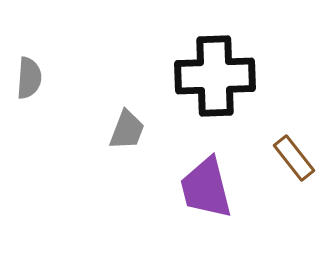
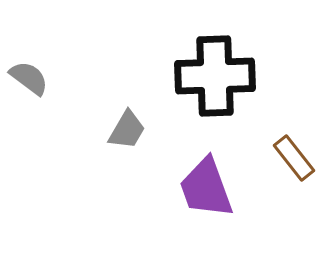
gray semicircle: rotated 57 degrees counterclockwise
gray trapezoid: rotated 9 degrees clockwise
purple trapezoid: rotated 6 degrees counterclockwise
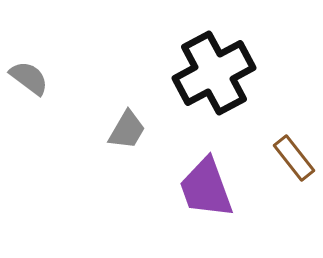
black cross: moved 1 px left, 3 px up; rotated 26 degrees counterclockwise
